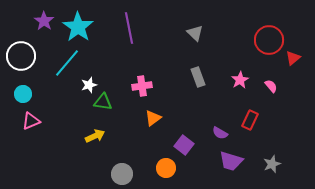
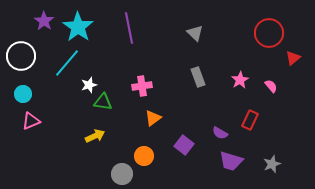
red circle: moved 7 px up
orange circle: moved 22 px left, 12 px up
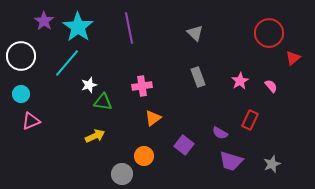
pink star: moved 1 px down
cyan circle: moved 2 px left
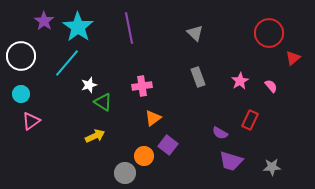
green triangle: rotated 24 degrees clockwise
pink triangle: rotated 12 degrees counterclockwise
purple square: moved 16 px left
gray star: moved 3 px down; rotated 18 degrees clockwise
gray circle: moved 3 px right, 1 px up
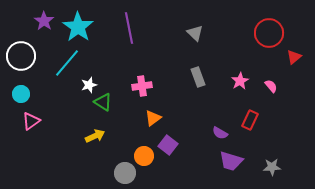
red triangle: moved 1 px right, 1 px up
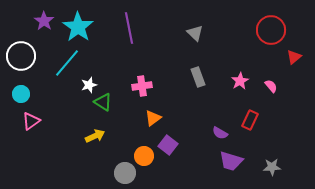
red circle: moved 2 px right, 3 px up
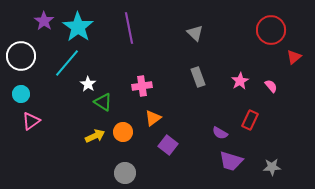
white star: moved 1 px left, 1 px up; rotated 21 degrees counterclockwise
orange circle: moved 21 px left, 24 px up
